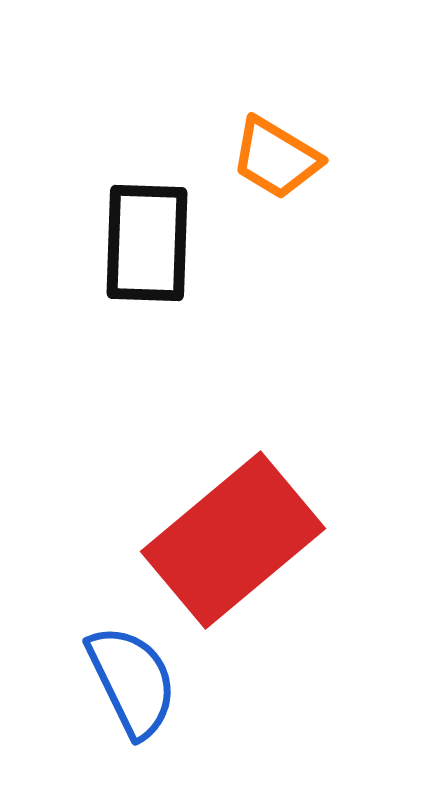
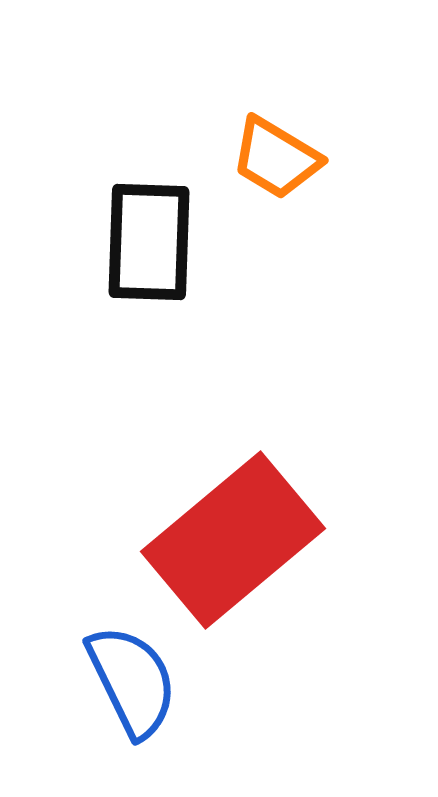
black rectangle: moved 2 px right, 1 px up
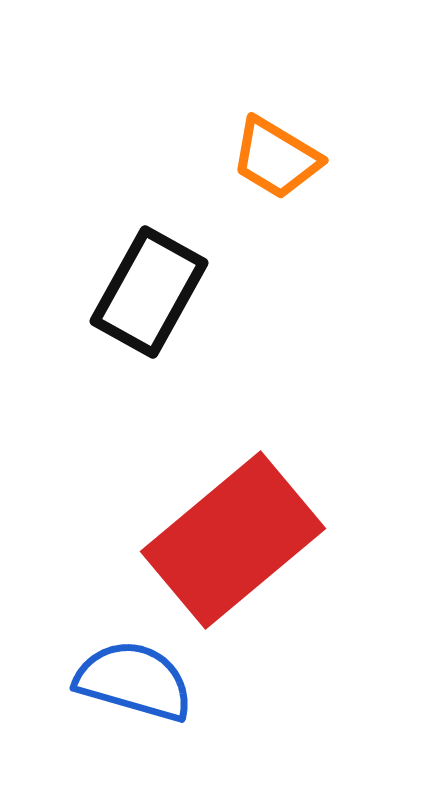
black rectangle: moved 50 px down; rotated 27 degrees clockwise
blue semicircle: moved 2 px right; rotated 48 degrees counterclockwise
